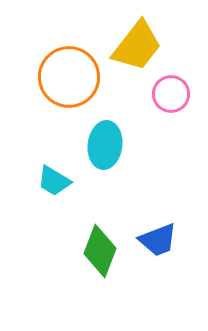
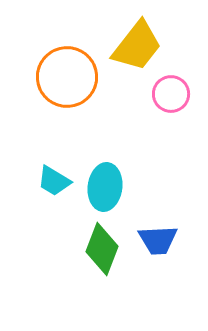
orange circle: moved 2 px left
cyan ellipse: moved 42 px down
blue trapezoid: rotated 18 degrees clockwise
green diamond: moved 2 px right, 2 px up
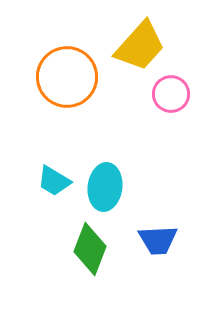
yellow trapezoid: moved 3 px right; rotated 4 degrees clockwise
green diamond: moved 12 px left
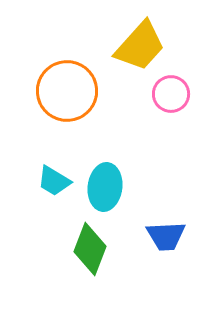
orange circle: moved 14 px down
blue trapezoid: moved 8 px right, 4 px up
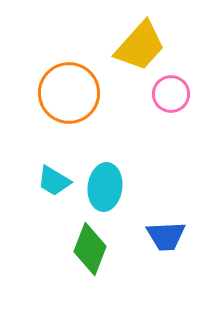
orange circle: moved 2 px right, 2 px down
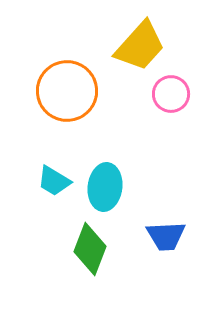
orange circle: moved 2 px left, 2 px up
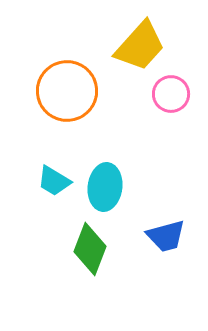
blue trapezoid: rotated 12 degrees counterclockwise
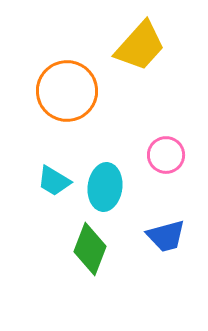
pink circle: moved 5 px left, 61 px down
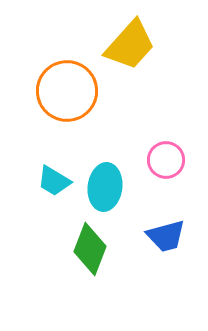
yellow trapezoid: moved 10 px left, 1 px up
pink circle: moved 5 px down
